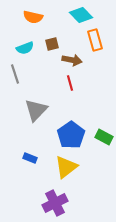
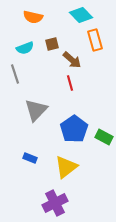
brown arrow: rotated 30 degrees clockwise
blue pentagon: moved 3 px right, 6 px up
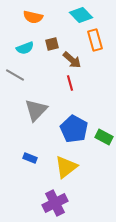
gray line: moved 1 px down; rotated 42 degrees counterclockwise
blue pentagon: rotated 8 degrees counterclockwise
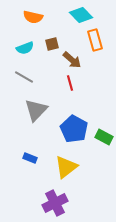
gray line: moved 9 px right, 2 px down
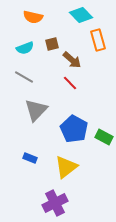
orange rectangle: moved 3 px right
red line: rotated 28 degrees counterclockwise
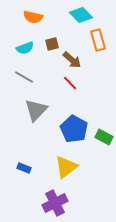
blue rectangle: moved 6 px left, 10 px down
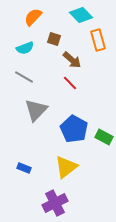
orange semicircle: rotated 120 degrees clockwise
brown square: moved 2 px right, 5 px up; rotated 32 degrees clockwise
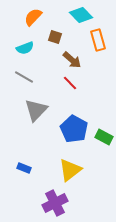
brown square: moved 1 px right, 2 px up
yellow triangle: moved 4 px right, 3 px down
